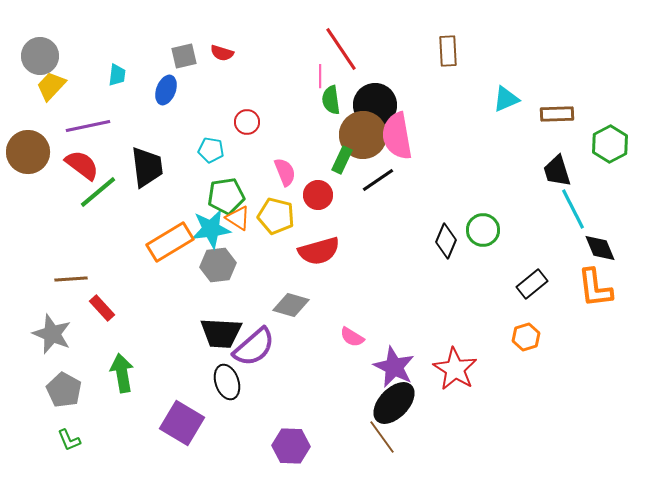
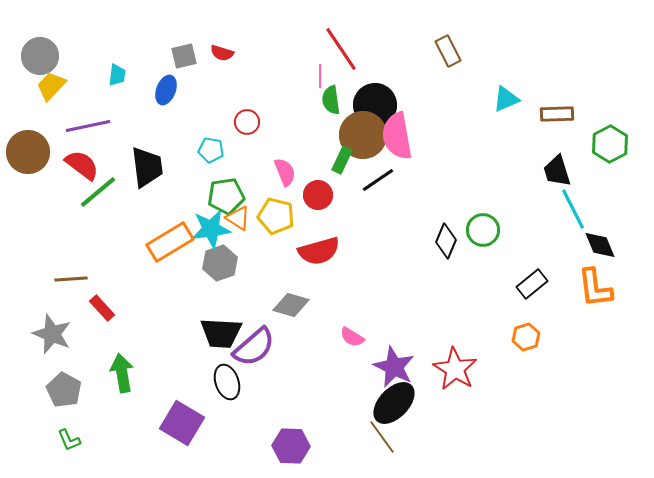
brown rectangle at (448, 51): rotated 24 degrees counterclockwise
black diamond at (600, 248): moved 3 px up
gray hexagon at (218, 265): moved 2 px right, 2 px up; rotated 12 degrees counterclockwise
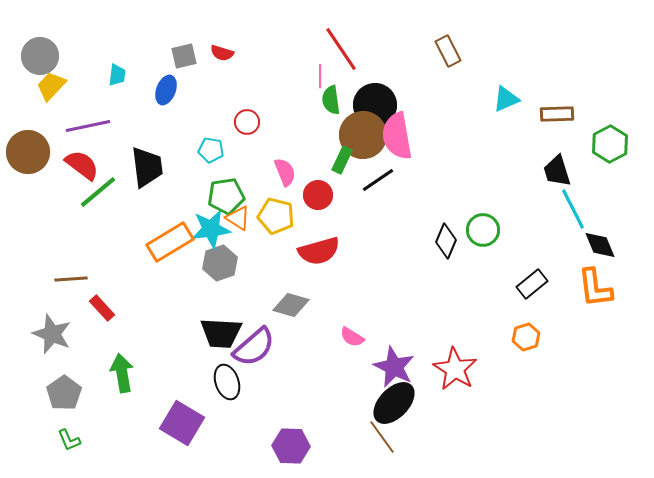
gray pentagon at (64, 390): moved 3 px down; rotated 8 degrees clockwise
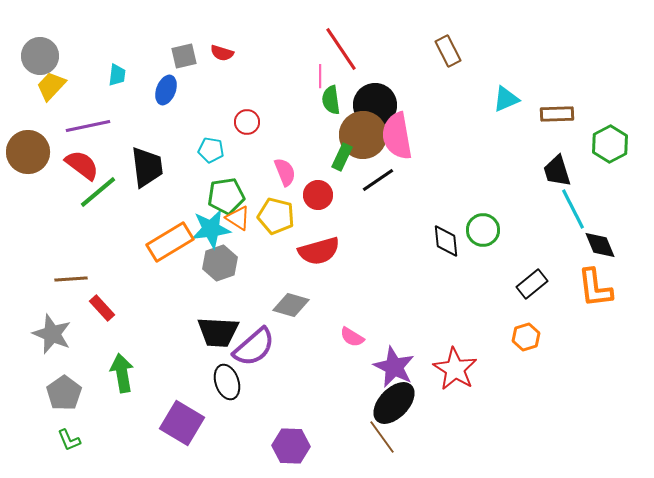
green rectangle at (342, 160): moved 3 px up
black diamond at (446, 241): rotated 28 degrees counterclockwise
black trapezoid at (221, 333): moved 3 px left, 1 px up
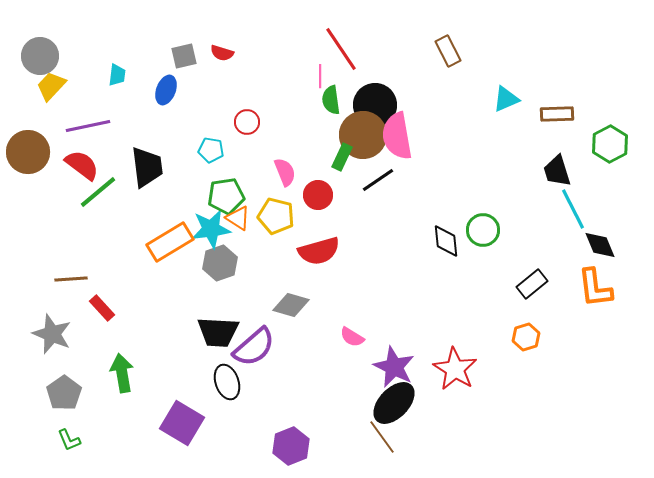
purple hexagon at (291, 446): rotated 24 degrees counterclockwise
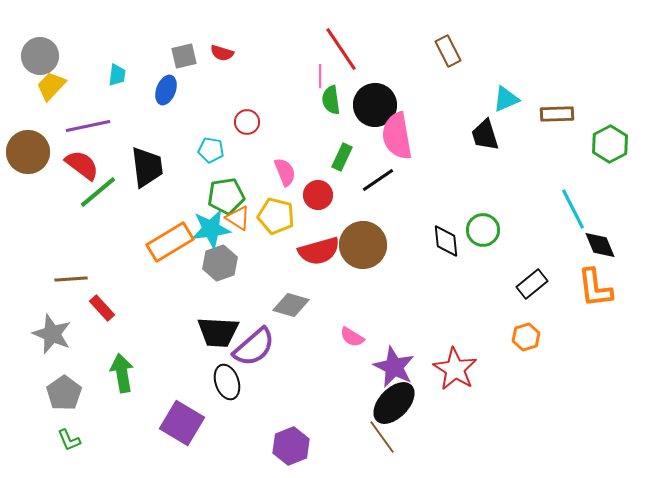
brown circle at (363, 135): moved 110 px down
black trapezoid at (557, 171): moved 72 px left, 36 px up
